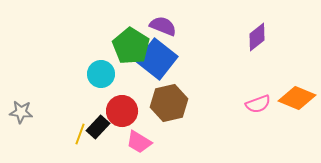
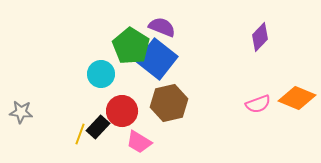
purple semicircle: moved 1 px left, 1 px down
purple diamond: moved 3 px right; rotated 8 degrees counterclockwise
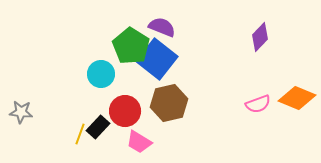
red circle: moved 3 px right
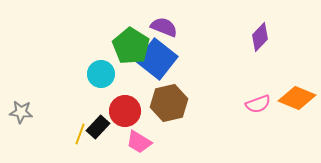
purple semicircle: moved 2 px right
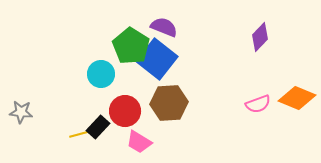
brown hexagon: rotated 9 degrees clockwise
yellow line: rotated 55 degrees clockwise
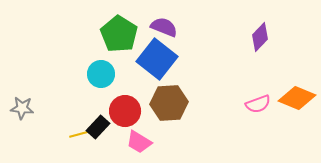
green pentagon: moved 12 px left, 12 px up
gray star: moved 1 px right, 4 px up
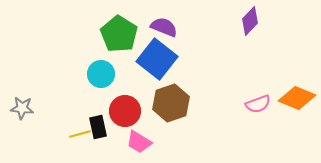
purple diamond: moved 10 px left, 16 px up
brown hexagon: moved 2 px right; rotated 15 degrees counterclockwise
black rectangle: rotated 55 degrees counterclockwise
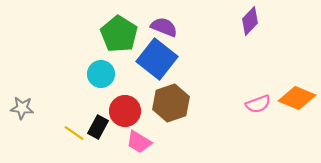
black rectangle: rotated 40 degrees clockwise
yellow line: moved 6 px left, 1 px up; rotated 50 degrees clockwise
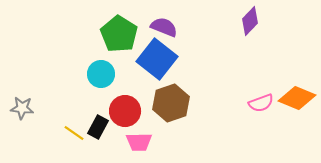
pink semicircle: moved 3 px right, 1 px up
pink trapezoid: rotated 32 degrees counterclockwise
